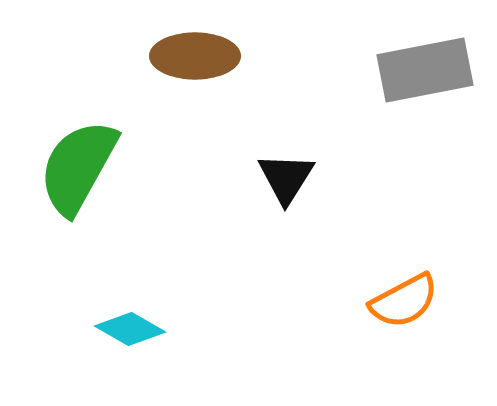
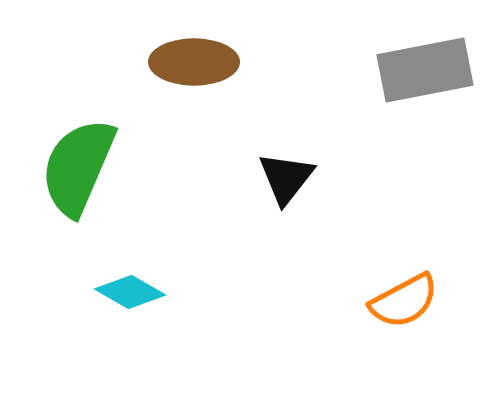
brown ellipse: moved 1 px left, 6 px down
green semicircle: rotated 6 degrees counterclockwise
black triangle: rotated 6 degrees clockwise
cyan diamond: moved 37 px up
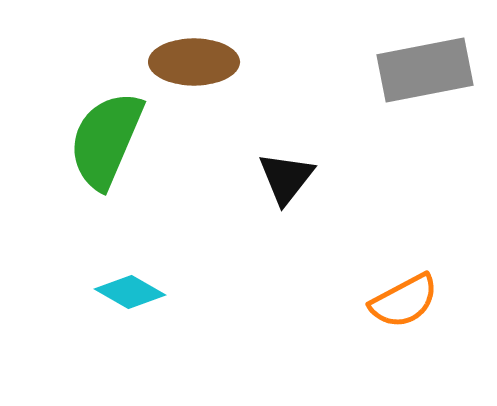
green semicircle: moved 28 px right, 27 px up
